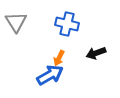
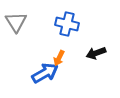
blue arrow: moved 5 px left, 2 px up
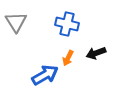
orange arrow: moved 9 px right
blue arrow: moved 2 px down
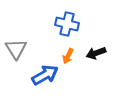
gray triangle: moved 27 px down
orange arrow: moved 2 px up
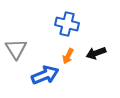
blue arrow: rotated 8 degrees clockwise
